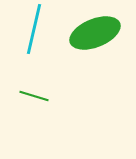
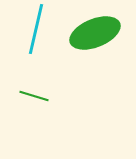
cyan line: moved 2 px right
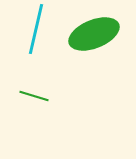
green ellipse: moved 1 px left, 1 px down
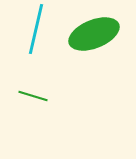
green line: moved 1 px left
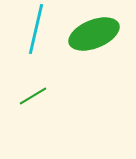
green line: rotated 48 degrees counterclockwise
